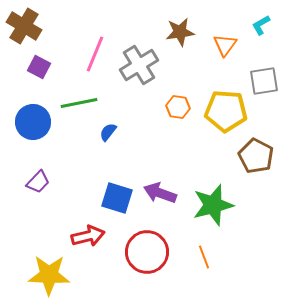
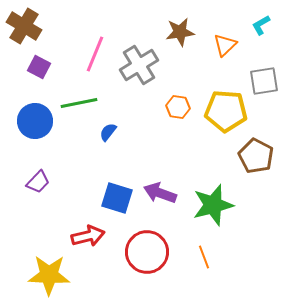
orange triangle: rotated 10 degrees clockwise
blue circle: moved 2 px right, 1 px up
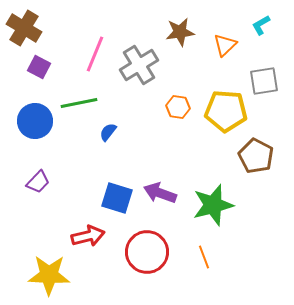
brown cross: moved 2 px down
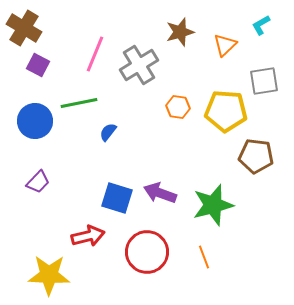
brown star: rotated 8 degrees counterclockwise
purple square: moved 1 px left, 2 px up
brown pentagon: rotated 20 degrees counterclockwise
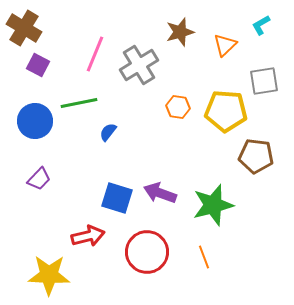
purple trapezoid: moved 1 px right, 3 px up
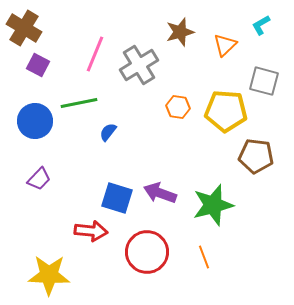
gray square: rotated 24 degrees clockwise
red arrow: moved 3 px right, 5 px up; rotated 20 degrees clockwise
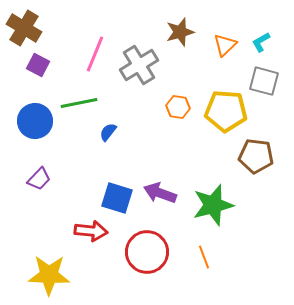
cyan L-shape: moved 17 px down
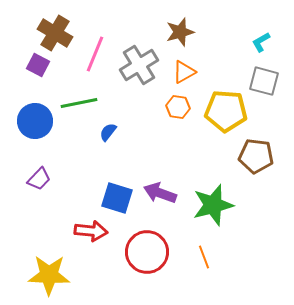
brown cross: moved 31 px right, 5 px down
orange triangle: moved 41 px left, 27 px down; rotated 15 degrees clockwise
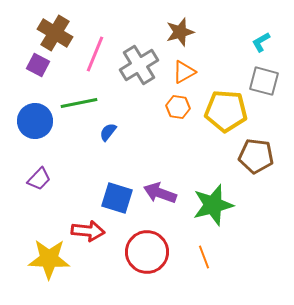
red arrow: moved 3 px left
yellow star: moved 16 px up
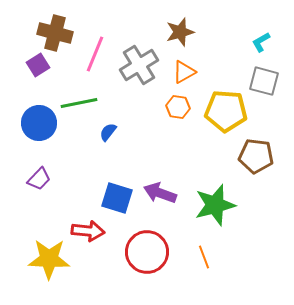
brown cross: rotated 16 degrees counterclockwise
purple square: rotated 30 degrees clockwise
blue circle: moved 4 px right, 2 px down
green star: moved 2 px right
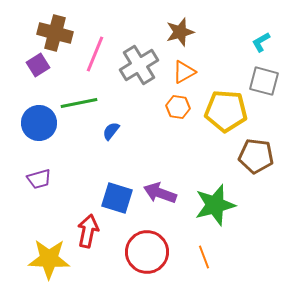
blue semicircle: moved 3 px right, 1 px up
purple trapezoid: rotated 30 degrees clockwise
red arrow: rotated 84 degrees counterclockwise
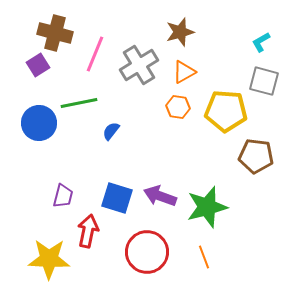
purple trapezoid: moved 24 px right, 17 px down; rotated 60 degrees counterclockwise
purple arrow: moved 3 px down
green star: moved 8 px left, 2 px down
